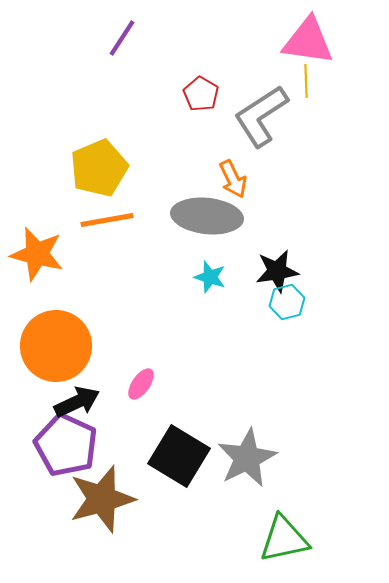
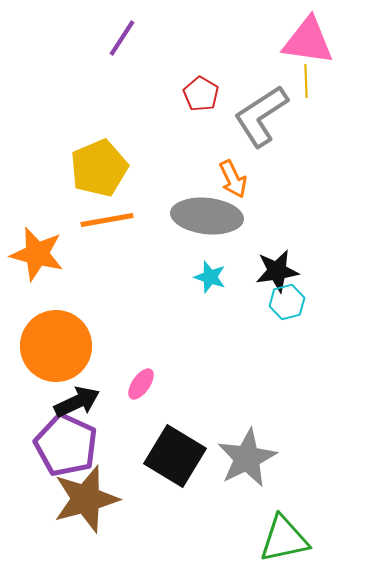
black square: moved 4 px left
brown star: moved 16 px left
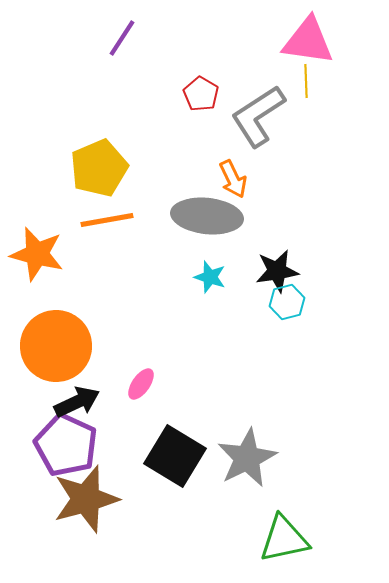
gray L-shape: moved 3 px left
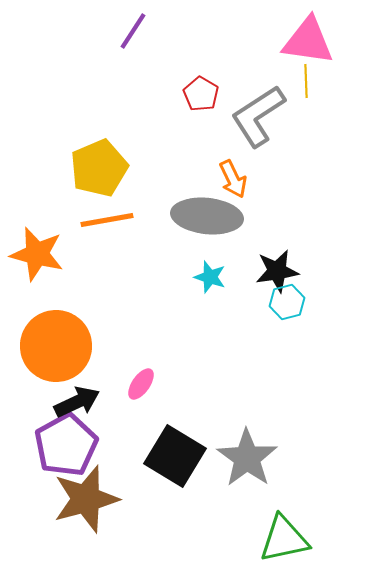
purple line: moved 11 px right, 7 px up
purple pentagon: rotated 18 degrees clockwise
gray star: rotated 10 degrees counterclockwise
